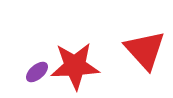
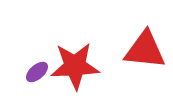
red triangle: rotated 42 degrees counterclockwise
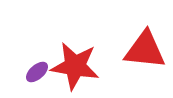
red star: rotated 12 degrees clockwise
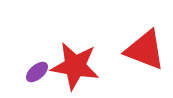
red triangle: rotated 15 degrees clockwise
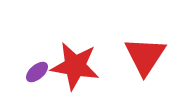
red triangle: moved 6 px down; rotated 42 degrees clockwise
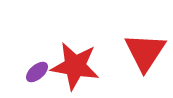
red triangle: moved 4 px up
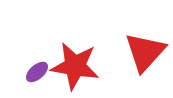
red triangle: rotated 9 degrees clockwise
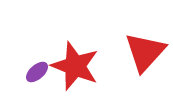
red star: rotated 12 degrees clockwise
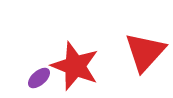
purple ellipse: moved 2 px right, 6 px down
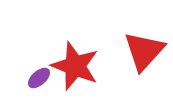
red triangle: moved 1 px left, 1 px up
